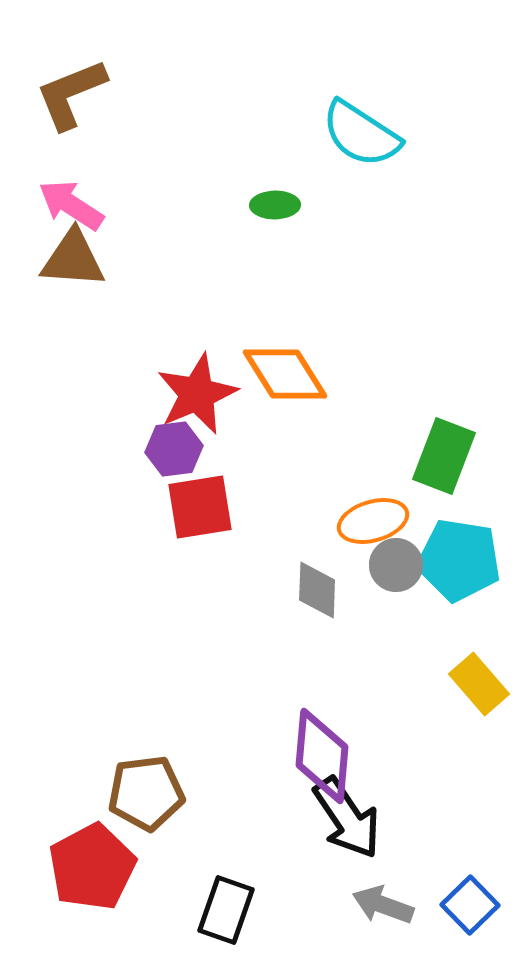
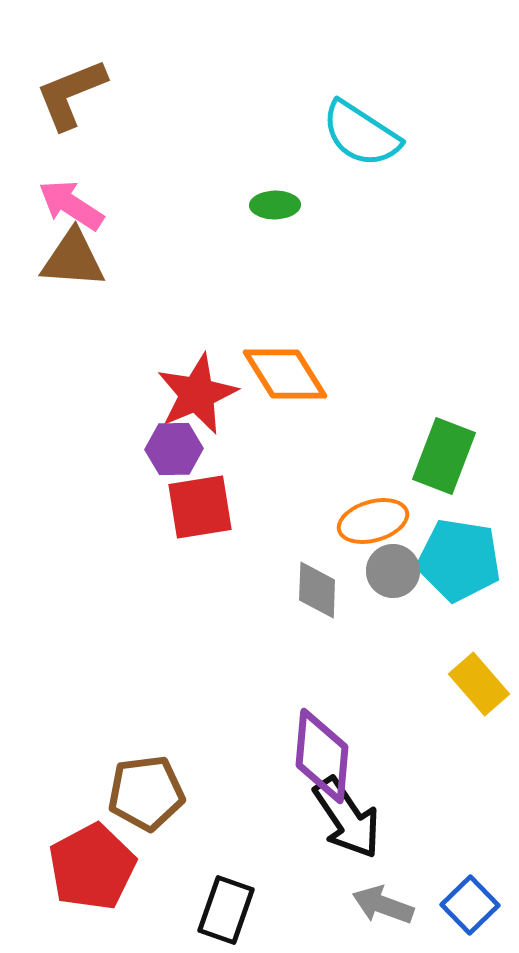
purple hexagon: rotated 6 degrees clockwise
gray circle: moved 3 px left, 6 px down
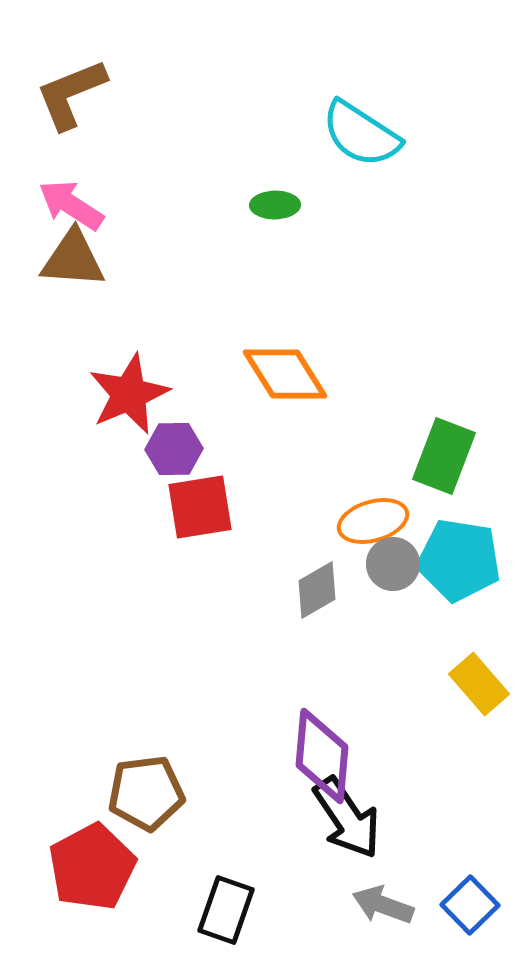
red star: moved 68 px left
gray circle: moved 7 px up
gray diamond: rotated 58 degrees clockwise
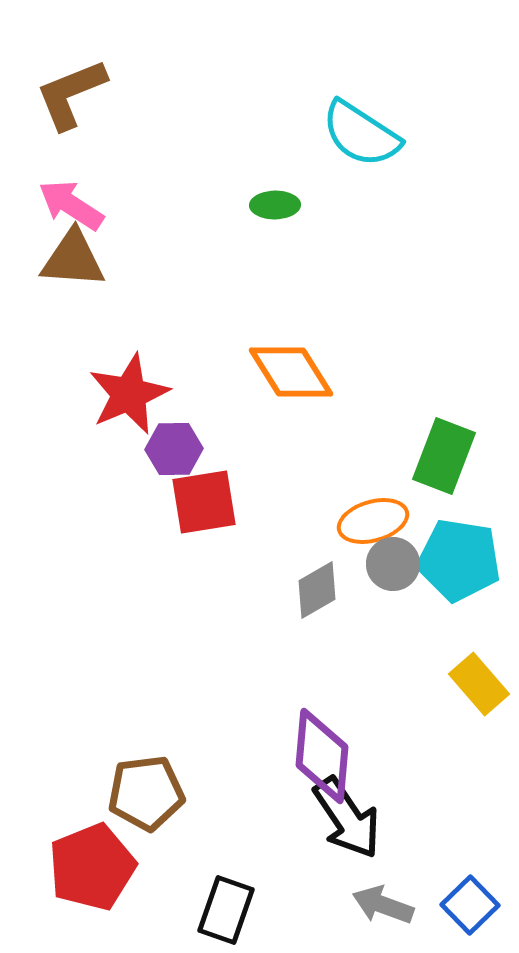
orange diamond: moved 6 px right, 2 px up
red square: moved 4 px right, 5 px up
red pentagon: rotated 6 degrees clockwise
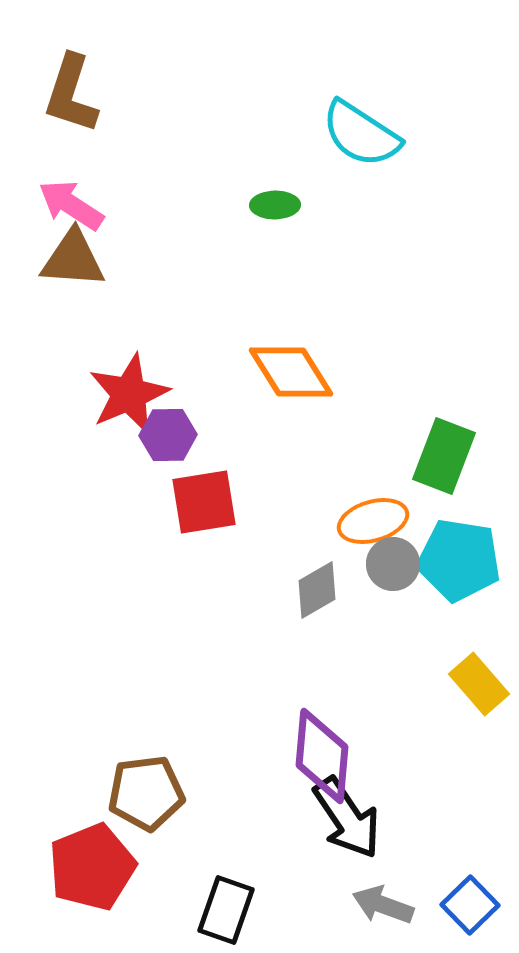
brown L-shape: rotated 50 degrees counterclockwise
purple hexagon: moved 6 px left, 14 px up
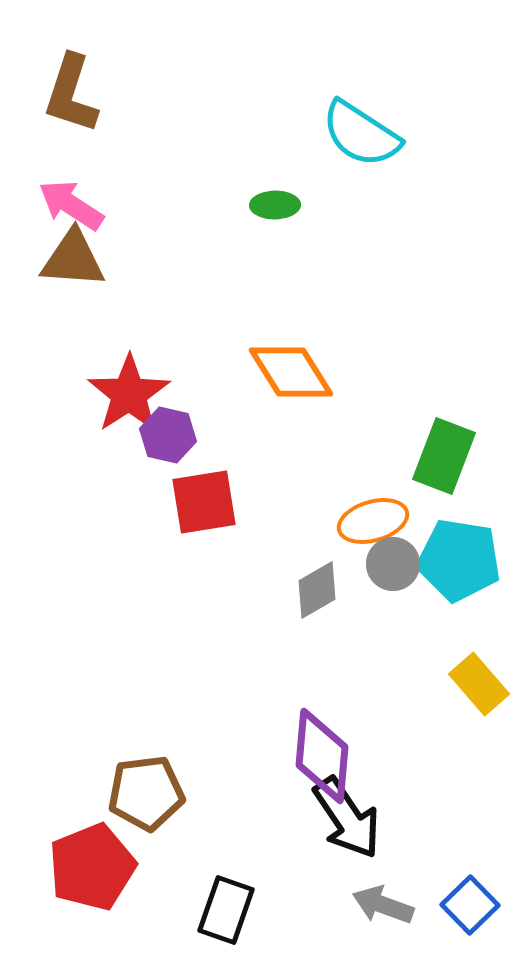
red star: rotated 10 degrees counterclockwise
purple hexagon: rotated 14 degrees clockwise
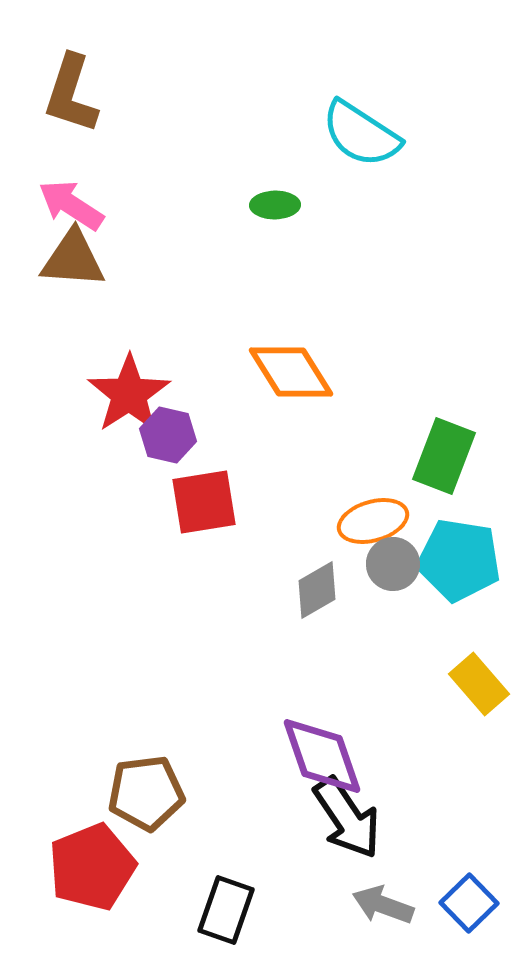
purple diamond: rotated 24 degrees counterclockwise
blue square: moved 1 px left, 2 px up
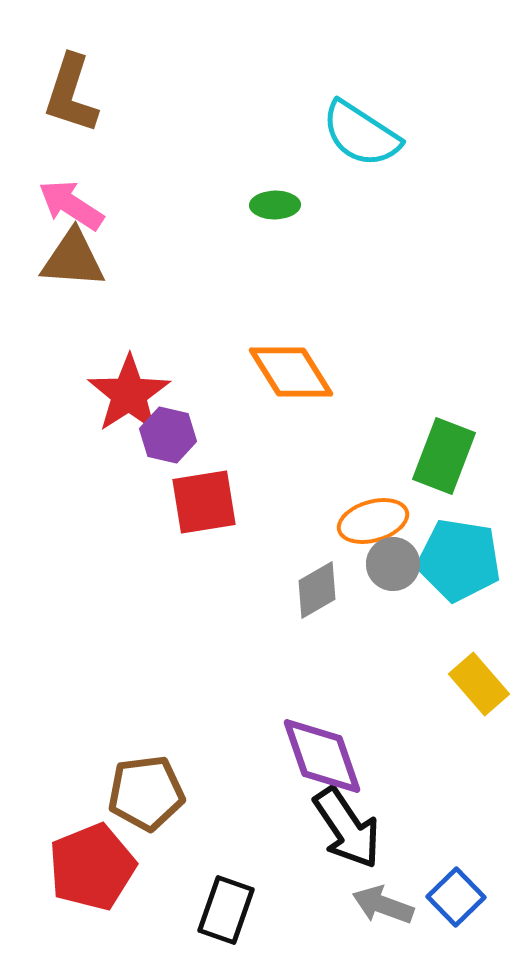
black arrow: moved 10 px down
blue square: moved 13 px left, 6 px up
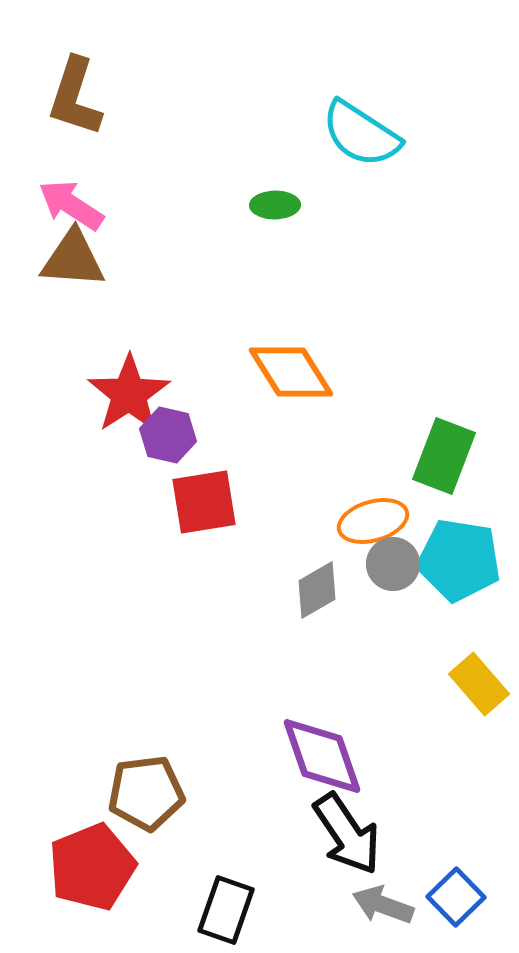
brown L-shape: moved 4 px right, 3 px down
black arrow: moved 6 px down
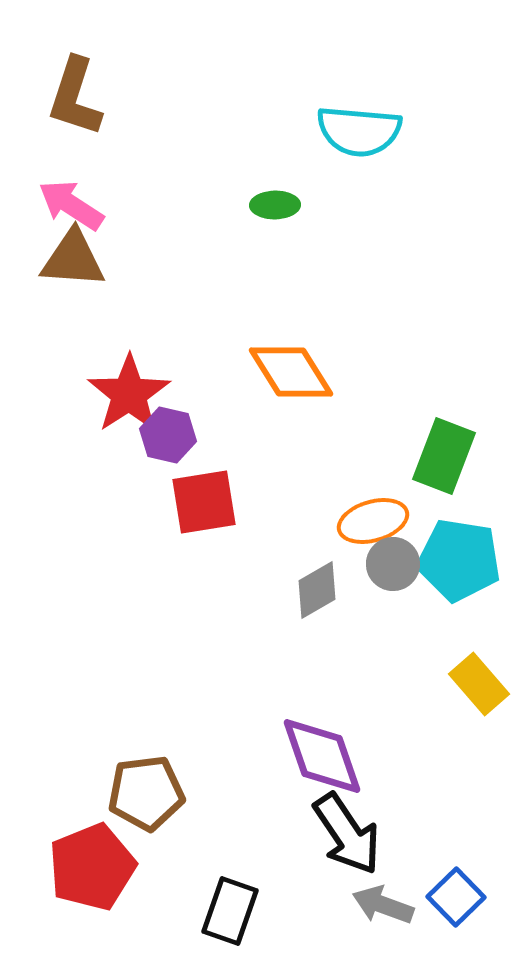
cyan semicircle: moved 2 px left, 3 px up; rotated 28 degrees counterclockwise
black rectangle: moved 4 px right, 1 px down
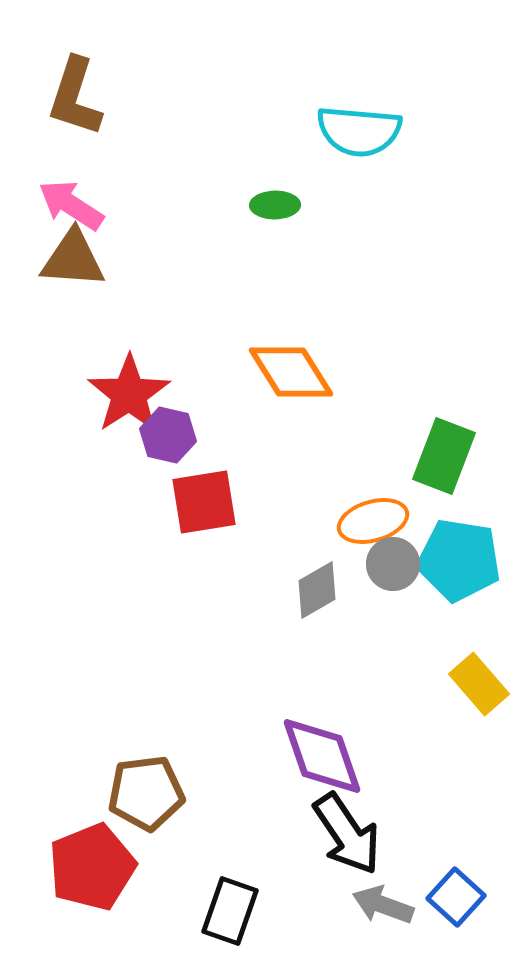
blue square: rotated 4 degrees counterclockwise
